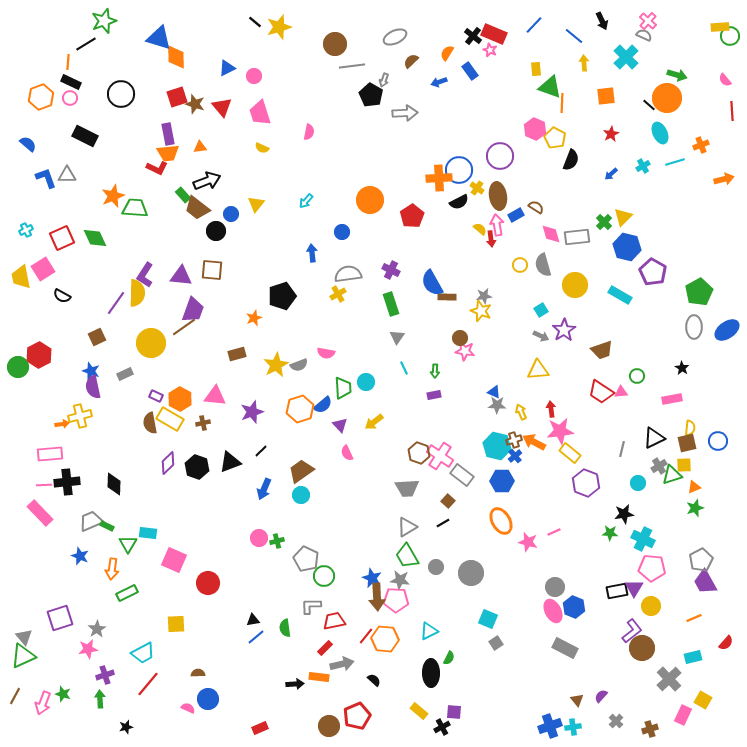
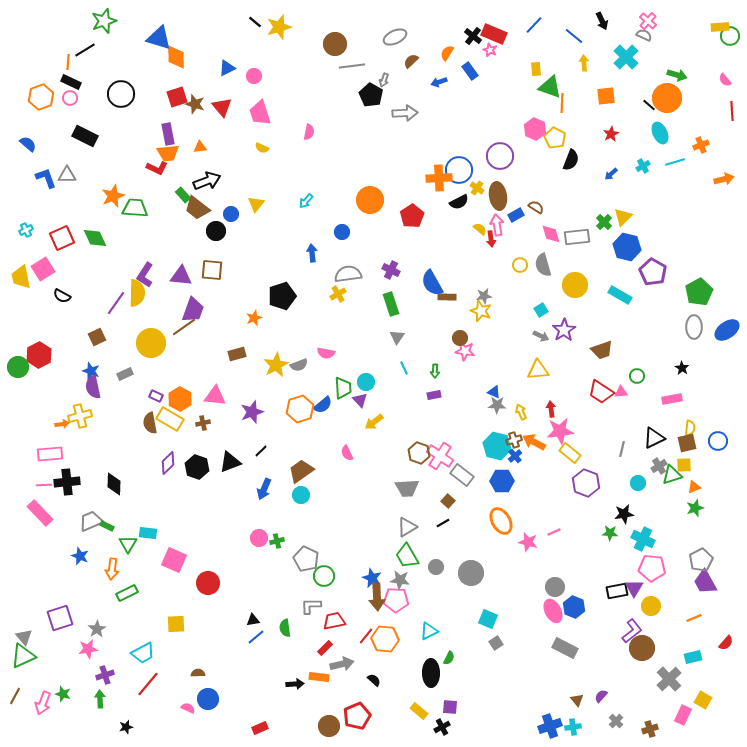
black line at (86, 44): moved 1 px left, 6 px down
purple triangle at (340, 425): moved 20 px right, 25 px up
purple square at (454, 712): moved 4 px left, 5 px up
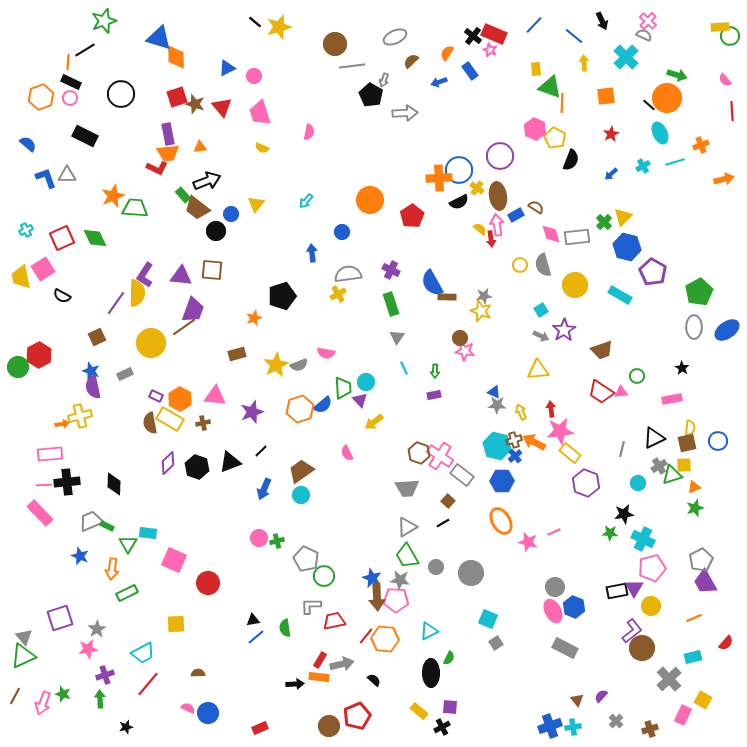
pink pentagon at (652, 568): rotated 20 degrees counterclockwise
red rectangle at (325, 648): moved 5 px left, 12 px down; rotated 14 degrees counterclockwise
blue circle at (208, 699): moved 14 px down
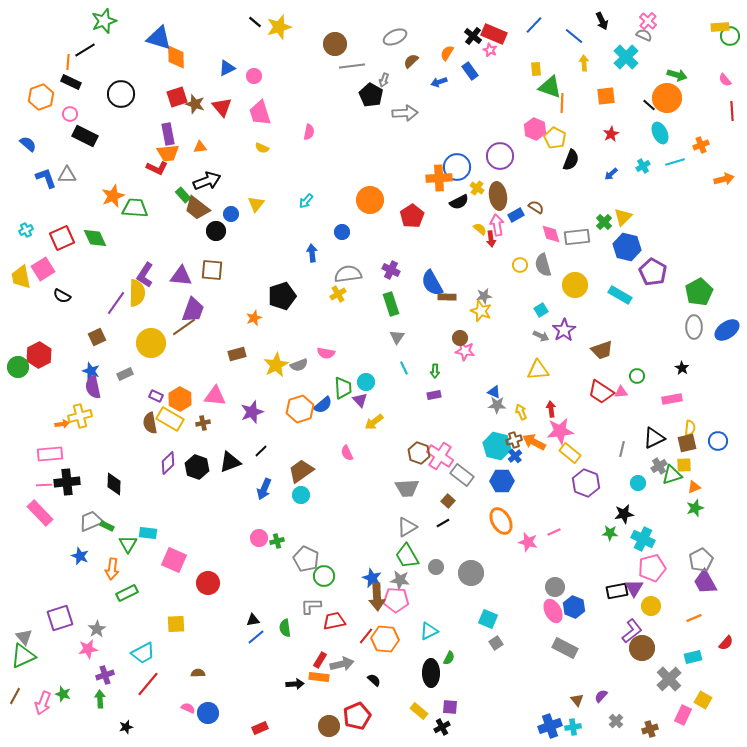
pink circle at (70, 98): moved 16 px down
blue circle at (459, 170): moved 2 px left, 3 px up
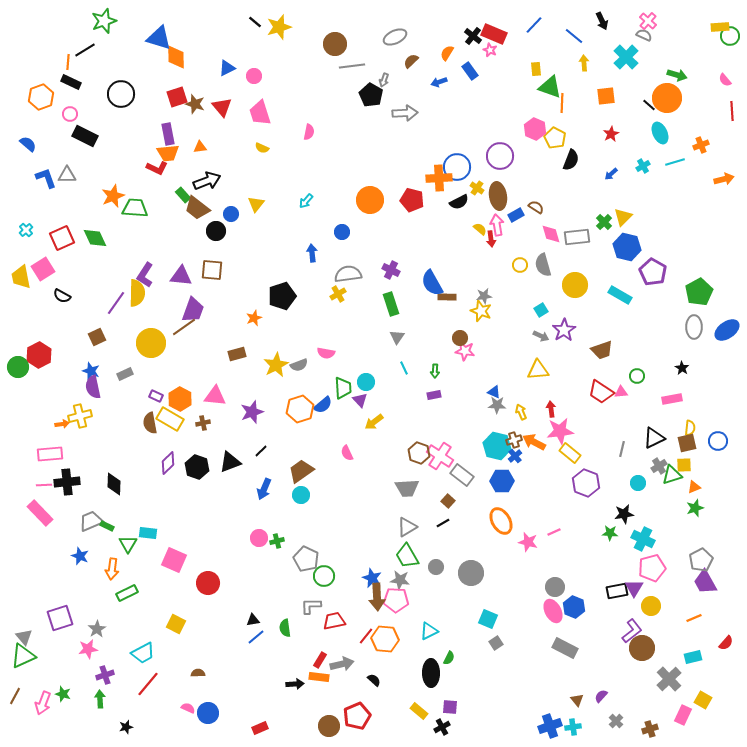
red pentagon at (412, 216): moved 16 px up; rotated 25 degrees counterclockwise
cyan cross at (26, 230): rotated 16 degrees counterclockwise
yellow square at (176, 624): rotated 30 degrees clockwise
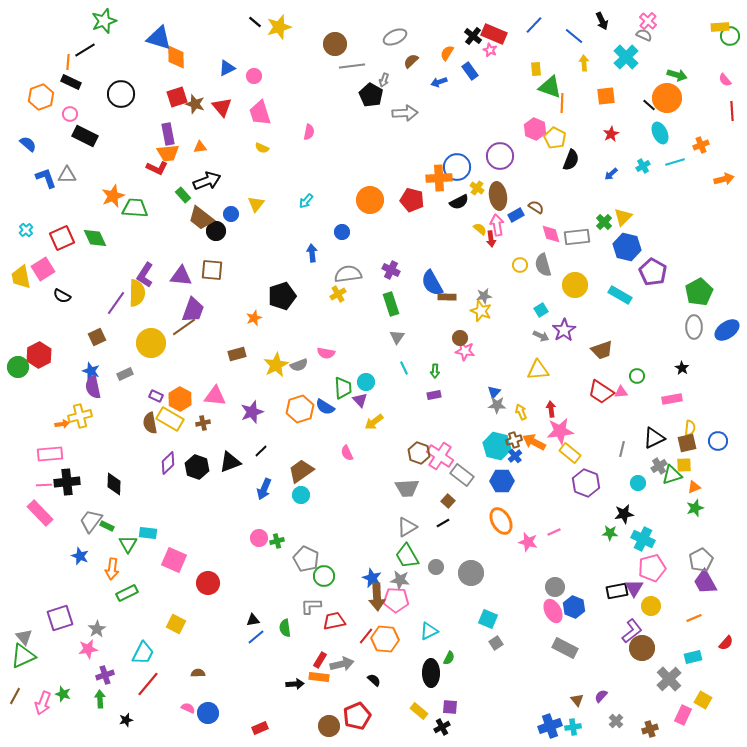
brown trapezoid at (197, 208): moved 4 px right, 10 px down
blue triangle at (494, 392): rotated 48 degrees clockwise
blue semicircle at (323, 405): moved 2 px right, 2 px down; rotated 72 degrees clockwise
gray trapezoid at (91, 521): rotated 30 degrees counterclockwise
cyan trapezoid at (143, 653): rotated 35 degrees counterclockwise
black star at (126, 727): moved 7 px up
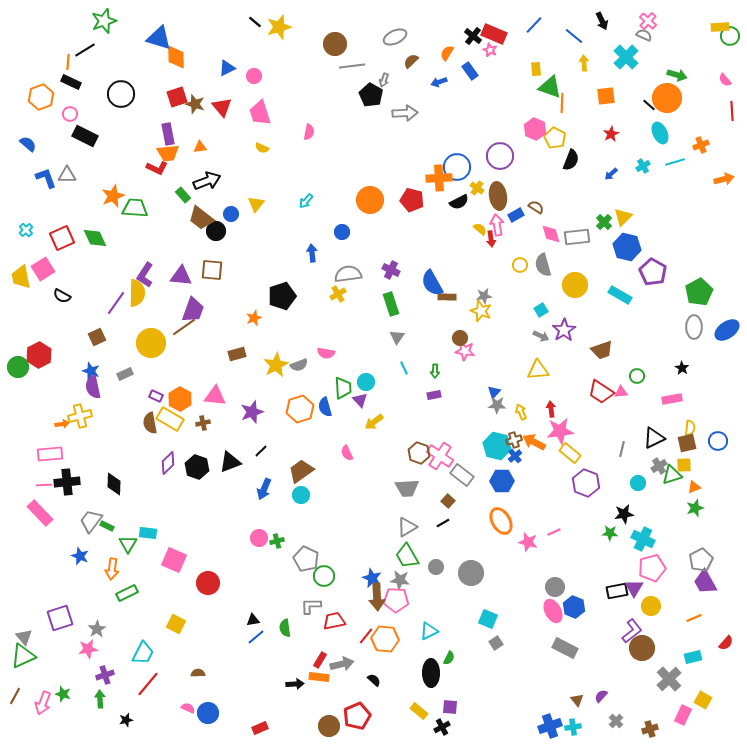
blue semicircle at (325, 407): rotated 42 degrees clockwise
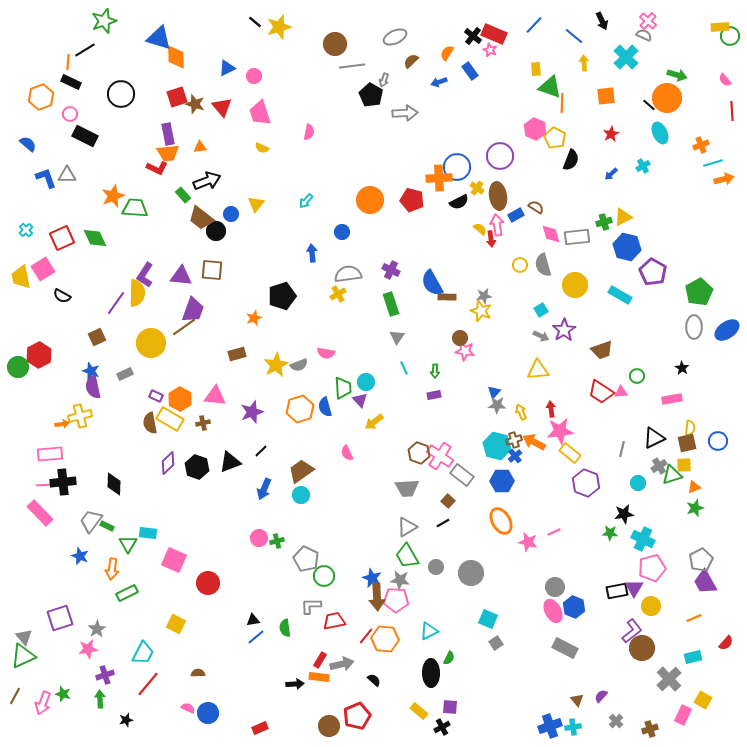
cyan line at (675, 162): moved 38 px right, 1 px down
yellow triangle at (623, 217): rotated 18 degrees clockwise
green cross at (604, 222): rotated 28 degrees clockwise
black cross at (67, 482): moved 4 px left
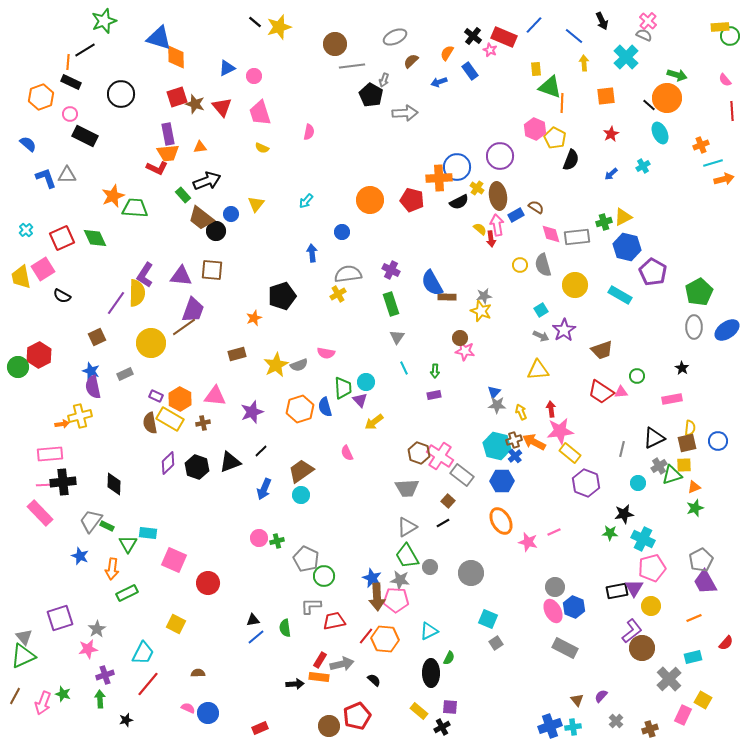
red rectangle at (494, 34): moved 10 px right, 3 px down
gray circle at (436, 567): moved 6 px left
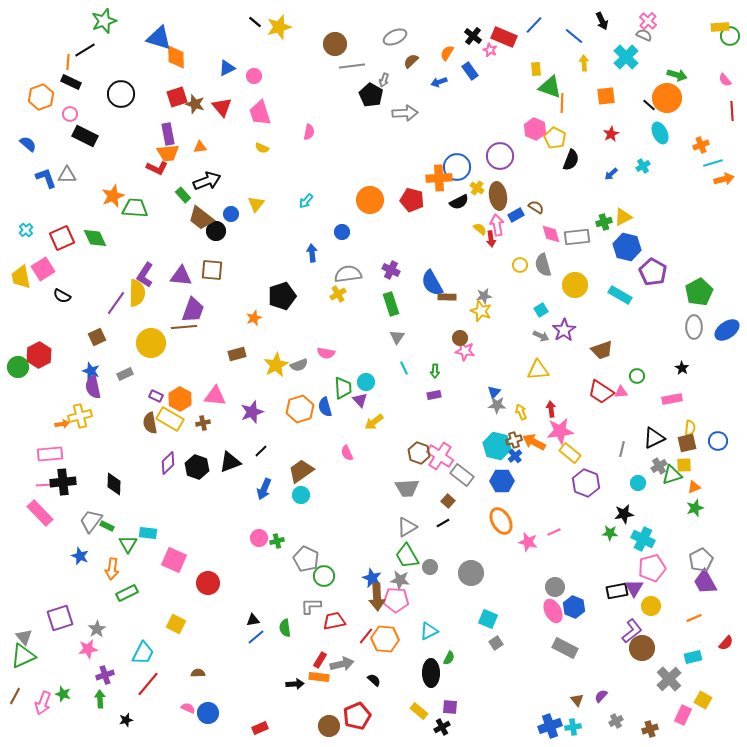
brown line at (184, 327): rotated 30 degrees clockwise
gray cross at (616, 721): rotated 16 degrees clockwise
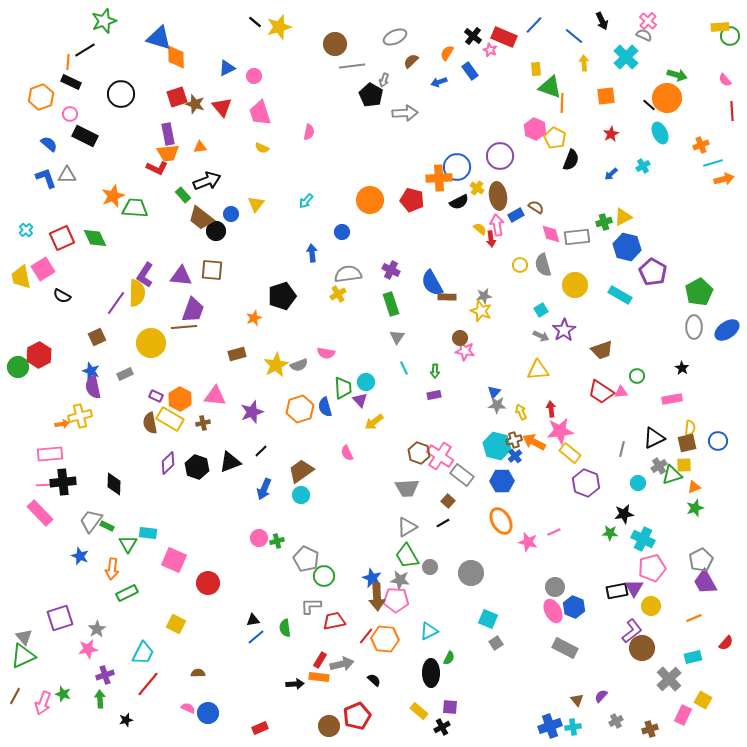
blue semicircle at (28, 144): moved 21 px right
